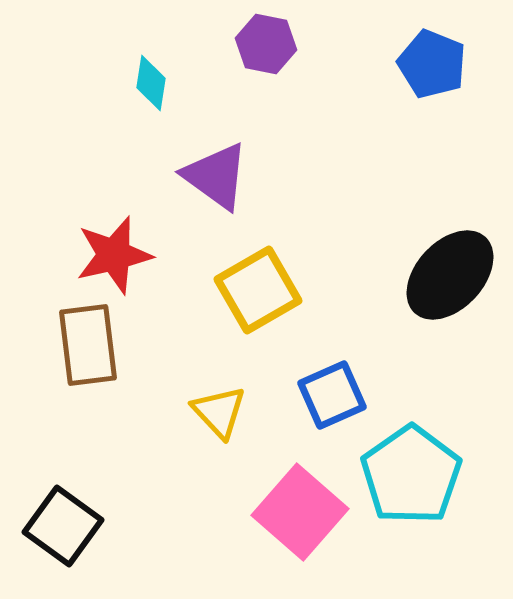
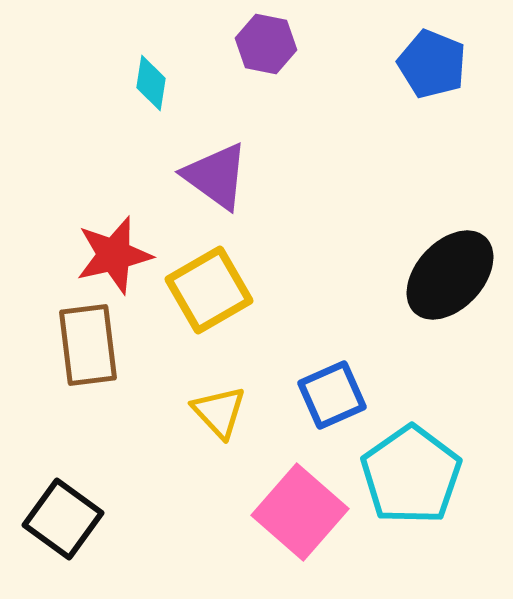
yellow square: moved 49 px left
black square: moved 7 px up
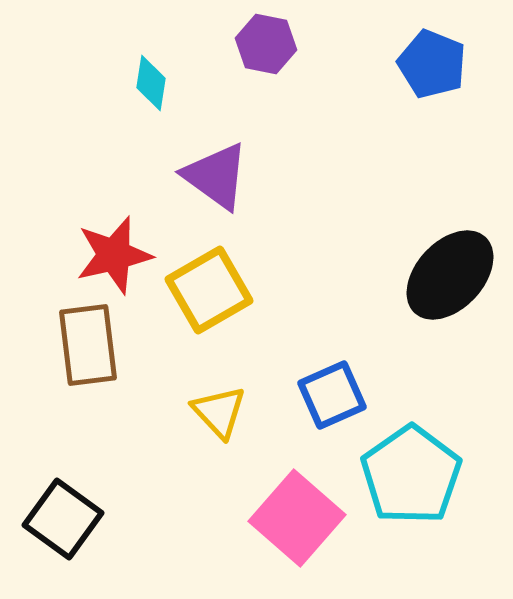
pink square: moved 3 px left, 6 px down
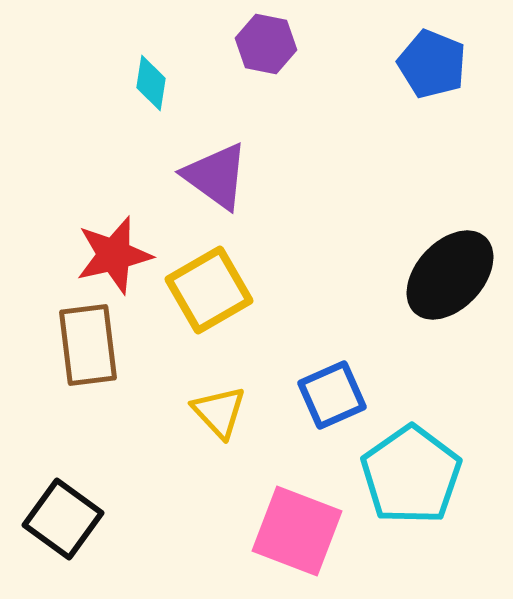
pink square: moved 13 px down; rotated 20 degrees counterclockwise
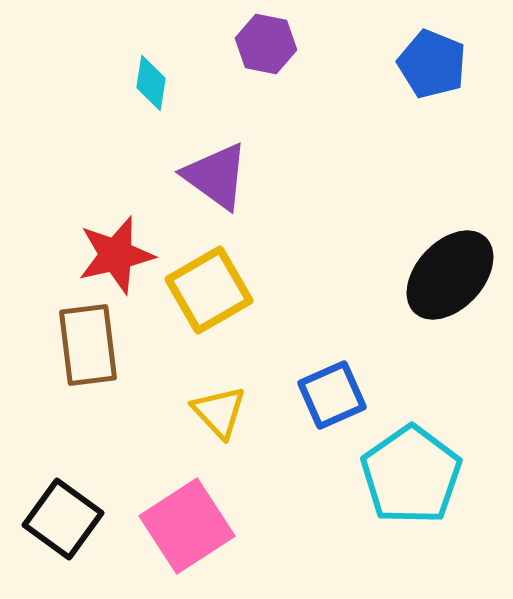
red star: moved 2 px right
pink square: moved 110 px left, 5 px up; rotated 36 degrees clockwise
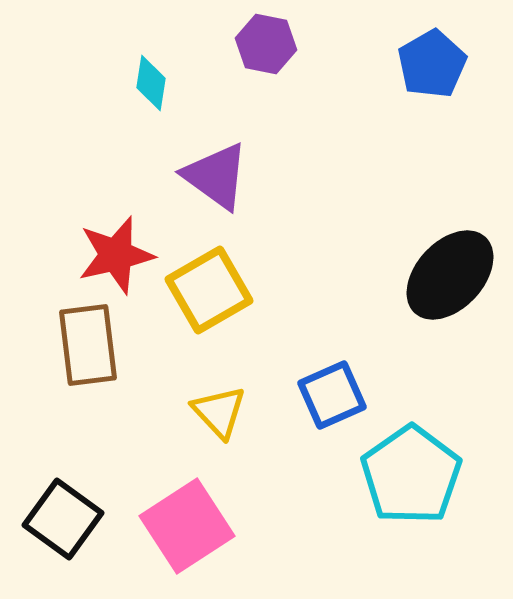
blue pentagon: rotated 20 degrees clockwise
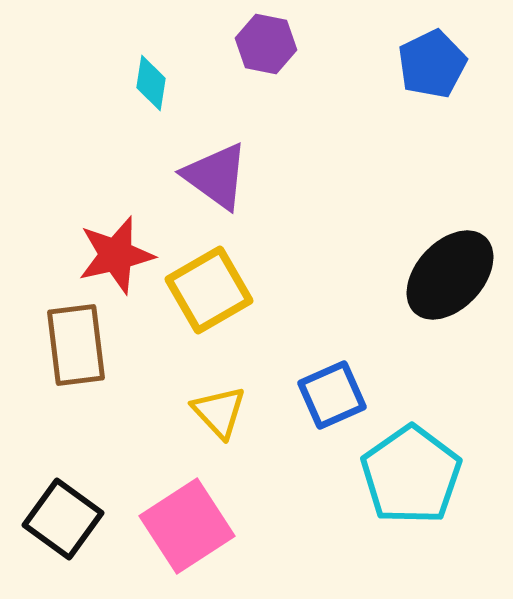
blue pentagon: rotated 4 degrees clockwise
brown rectangle: moved 12 px left
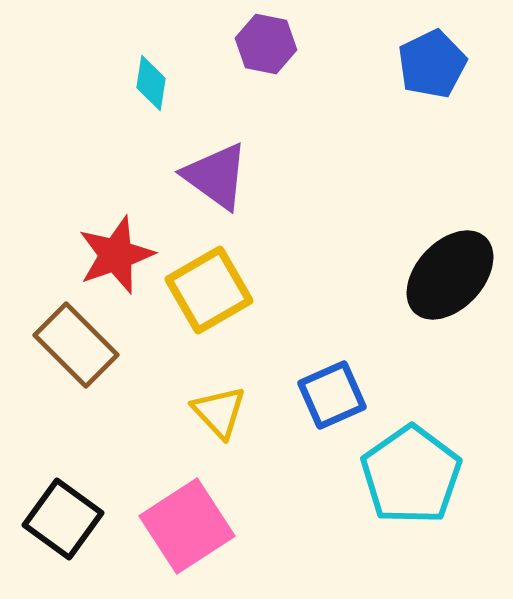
red star: rotated 6 degrees counterclockwise
brown rectangle: rotated 38 degrees counterclockwise
